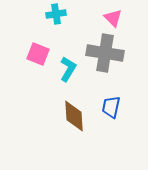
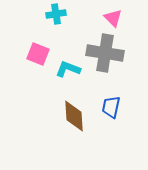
cyan L-shape: rotated 100 degrees counterclockwise
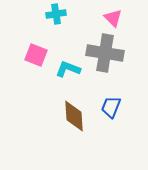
pink square: moved 2 px left, 1 px down
blue trapezoid: rotated 10 degrees clockwise
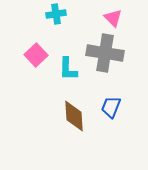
pink square: rotated 25 degrees clockwise
cyan L-shape: rotated 110 degrees counterclockwise
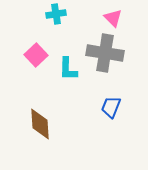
brown diamond: moved 34 px left, 8 px down
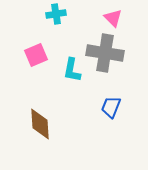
pink square: rotated 20 degrees clockwise
cyan L-shape: moved 4 px right, 1 px down; rotated 10 degrees clockwise
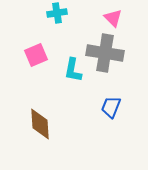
cyan cross: moved 1 px right, 1 px up
cyan L-shape: moved 1 px right
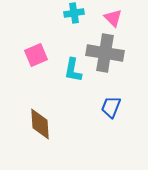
cyan cross: moved 17 px right
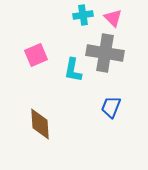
cyan cross: moved 9 px right, 2 px down
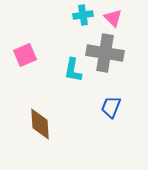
pink square: moved 11 px left
